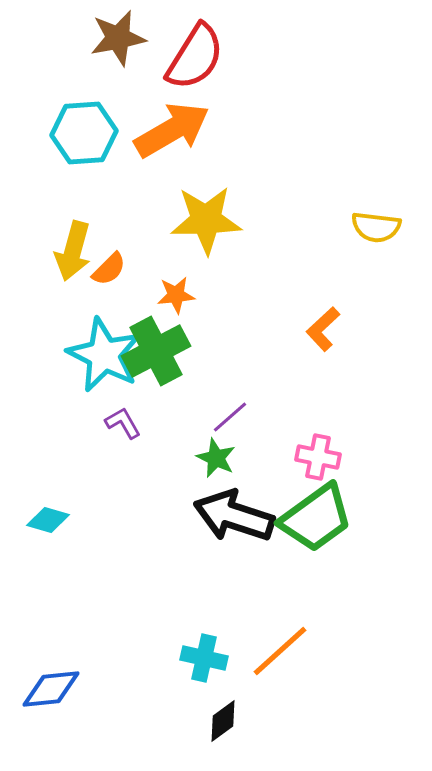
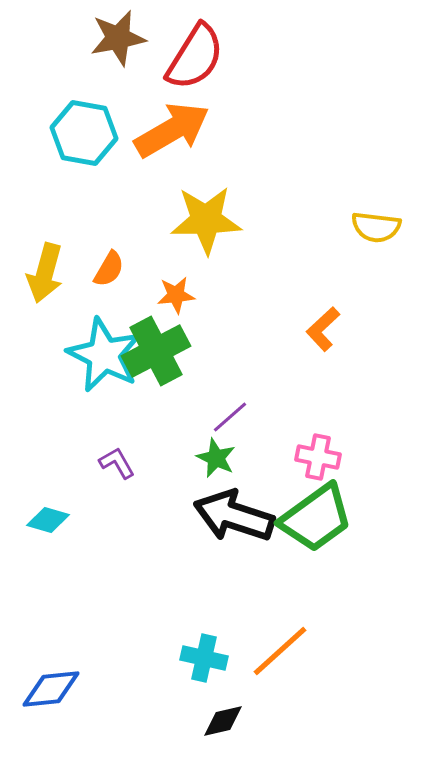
cyan hexagon: rotated 14 degrees clockwise
yellow arrow: moved 28 px left, 22 px down
orange semicircle: rotated 15 degrees counterclockwise
purple L-shape: moved 6 px left, 40 px down
black diamond: rotated 24 degrees clockwise
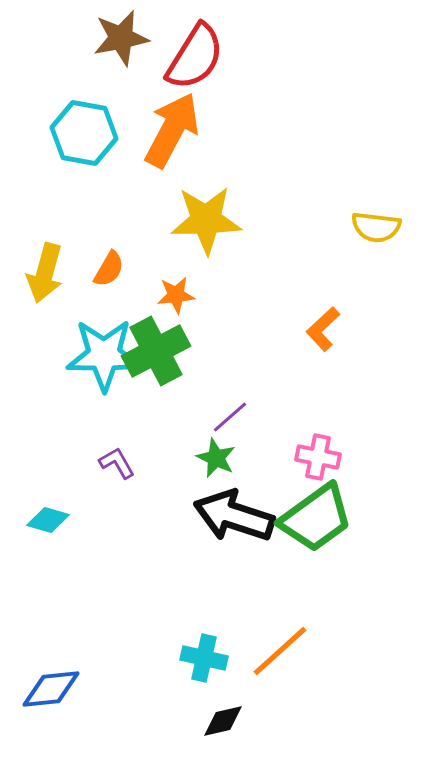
brown star: moved 3 px right
orange arrow: rotated 32 degrees counterclockwise
cyan star: rotated 26 degrees counterclockwise
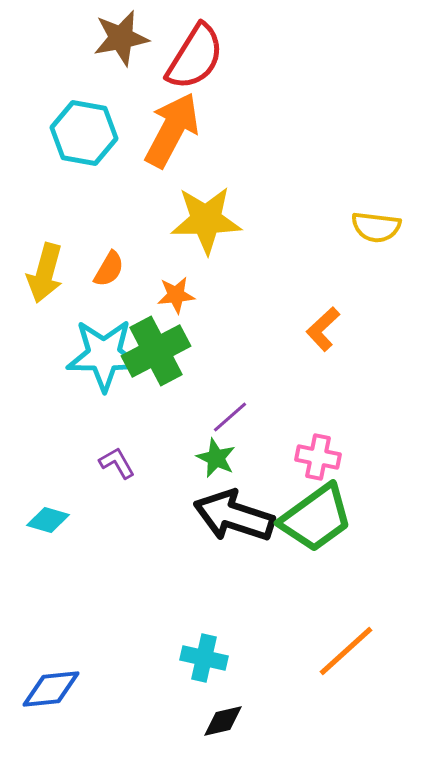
orange line: moved 66 px right
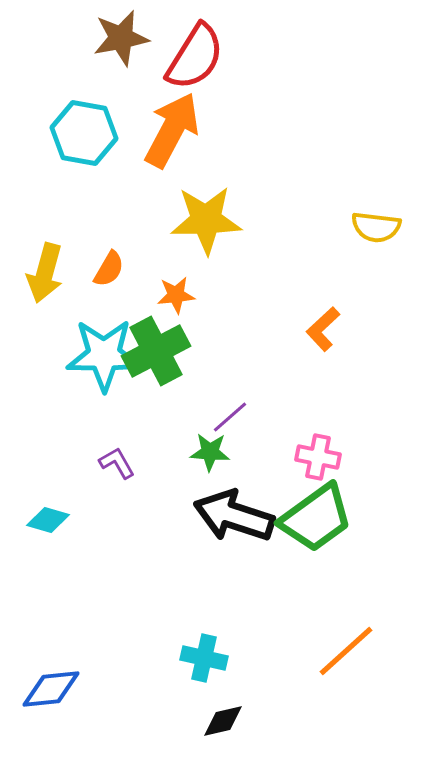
green star: moved 6 px left, 6 px up; rotated 21 degrees counterclockwise
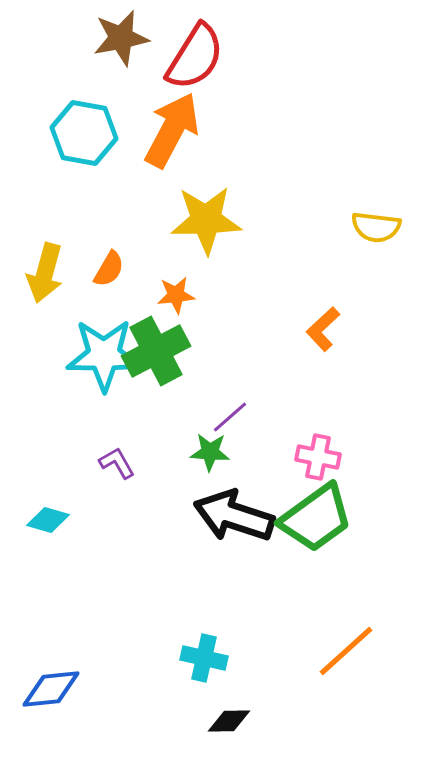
black diamond: moved 6 px right; rotated 12 degrees clockwise
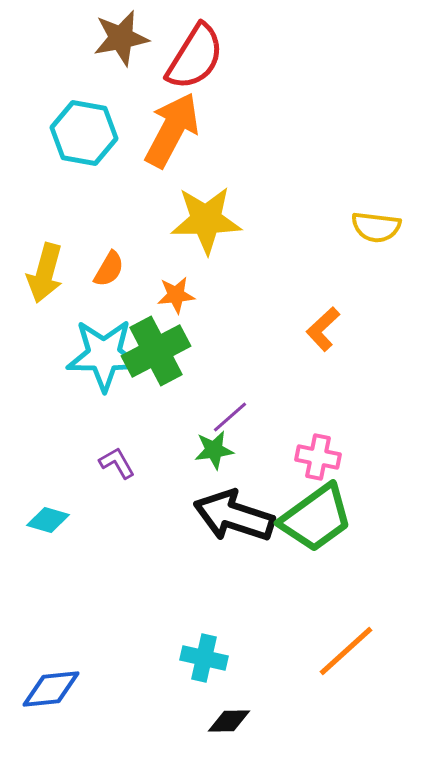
green star: moved 4 px right, 2 px up; rotated 12 degrees counterclockwise
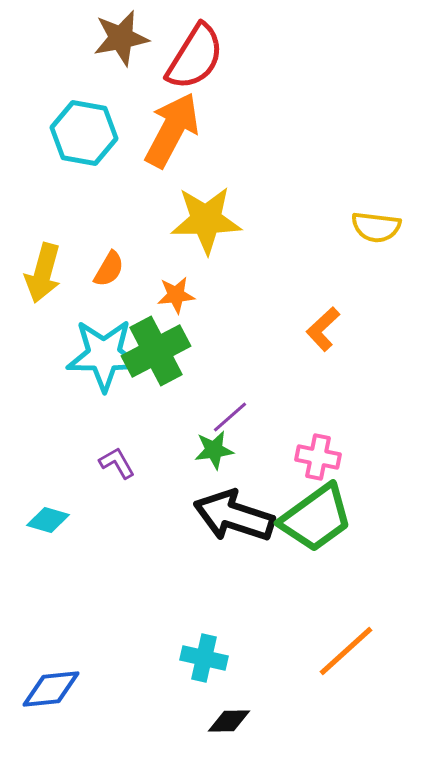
yellow arrow: moved 2 px left
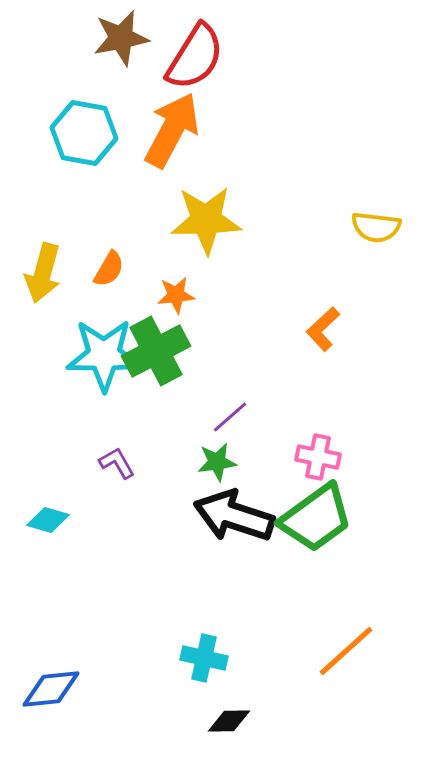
green star: moved 3 px right, 12 px down
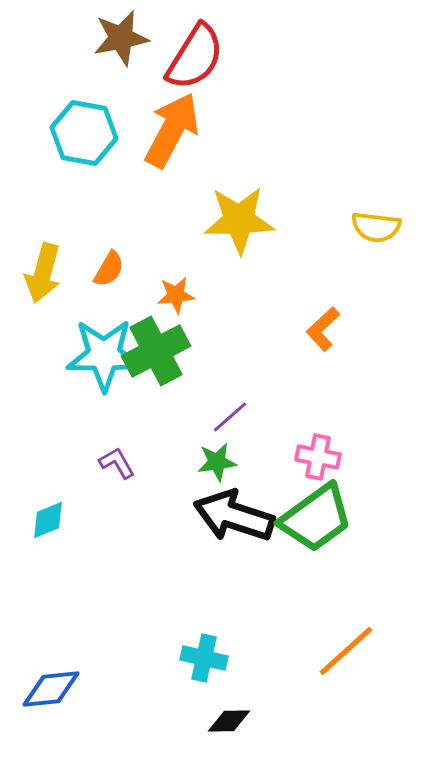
yellow star: moved 33 px right
cyan diamond: rotated 39 degrees counterclockwise
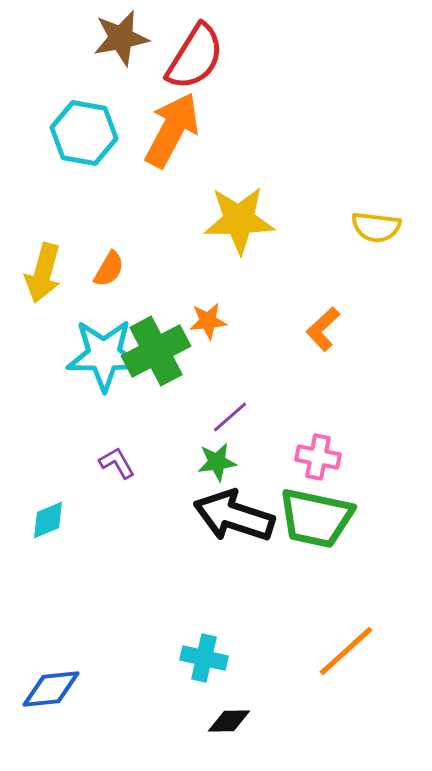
orange star: moved 32 px right, 26 px down
green trapezoid: rotated 48 degrees clockwise
